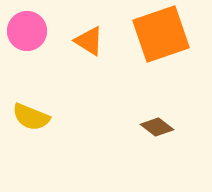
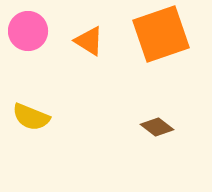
pink circle: moved 1 px right
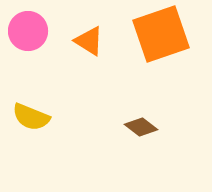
brown diamond: moved 16 px left
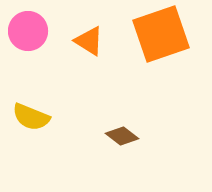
brown diamond: moved 19 px left, 9 px down
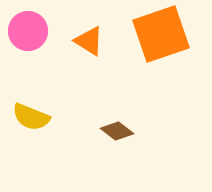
brown diamond: moved 5 px left, 5 px up
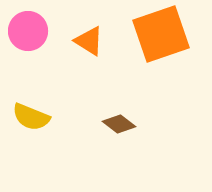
brown diamond: moved 2 px right, 7 px up
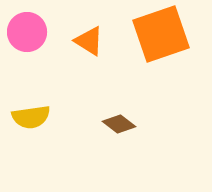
pink circle: moved 1 px left, 1 px down
yellow semicircle: rotated 30 degrees counterclockwise
